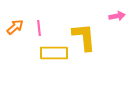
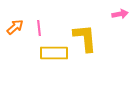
pink arrow: moved 3 px right, 2 px up
yellow L-shape: moved 1 px right, 1 px down
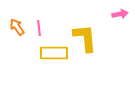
orange arrow: moved 2 px right; rotated 84 degrees counterclockwise
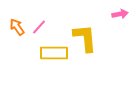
pink line: moved 1 px up; rotated 49 degrees clockwise
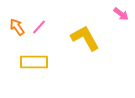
pink arrow: moved 1 px right; rotated 49 degrees clockwise
yellow L-shape: rotated 24 degrees counterclockwise
yellow rectangle: moved 20 px left, 9 px down
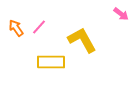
orange arrow: moved 1 px left, 1 px down
yellow L-shape: moved 3 px left, 2 px down
yellow rectangle: moved 17 px right
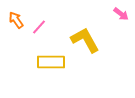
orange arrow: moved 8 px up
yellow L-shape: moved 3 px right
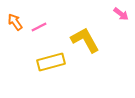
orange arrow: moved 1 px left, 2 px down
pink line: rotated 21 degrees clockwise
yellow rectangle: rotated 16 degrees counterclockwise
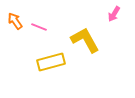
pink arrow: moved 7 px left; rotated 84 degrees clockwise
orange arrow: moved 1 px up
pink line: rotated 49 degrees clockwise
